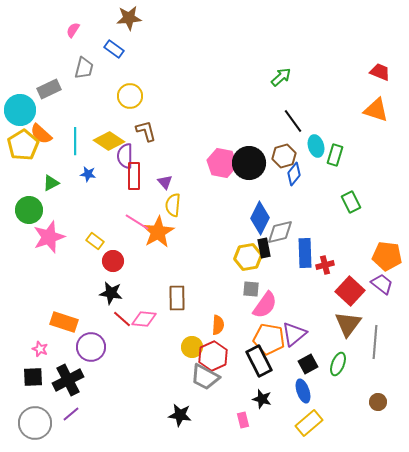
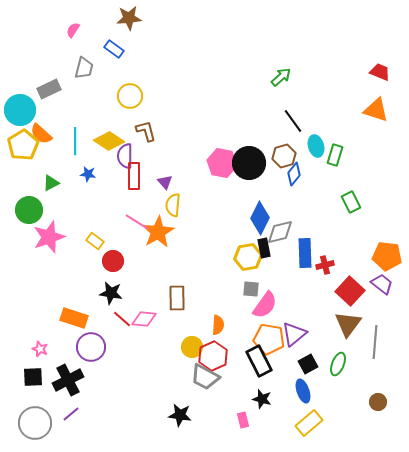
orange rectangle at (64, 322): moved 10 px right, 4 px up
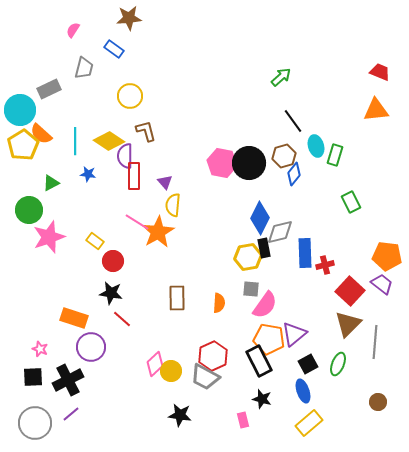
orange triangle at (376, 110): rotated 24 degrees counterclockwise
pink diamond at (144, 319): moved 11 px right, 45 px down; rotated 50 degrees counterclockwise
brown triangle at (348, 324): rotated 8 degrees clockwise
orange semicircle at (218, 325): moved 1 px right, 22 px up
yellow circle at (192, 347): moved 21 px left, 24 px down
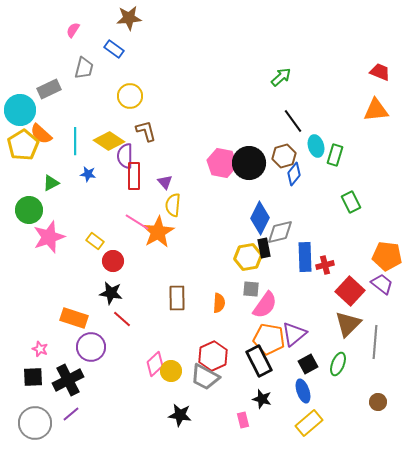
blue rectangle at (305, 253): moved 4 px down
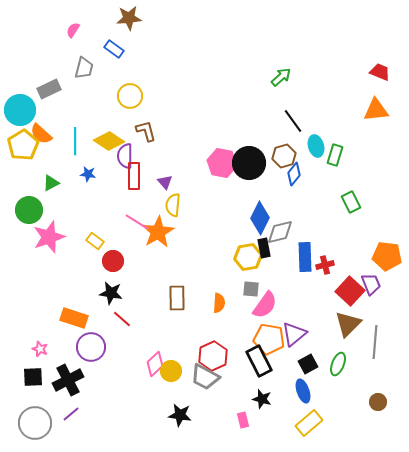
purple trapezoid at (382, 284): moved 11 px left; rotated 30 degrees clockwise
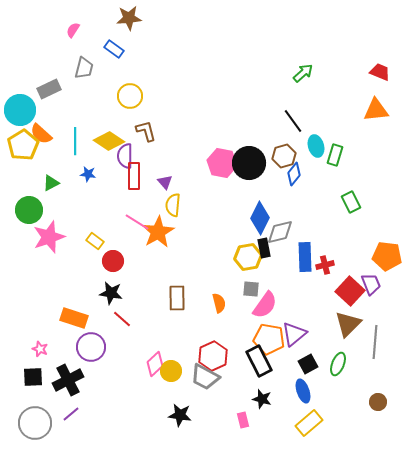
green arrow at (281, 77): moved 22 px right, 4 px up
orange semicircle at (219, 303): rotated 18 degrees counterclockwise
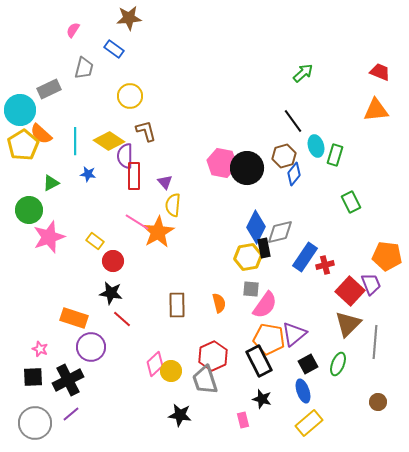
black circle at (249, 163): moved 2 px left, 5 px down
blue diamond at (260, 218): moved 4 px left, 9 px down
blue rectangle at (305, 257): rotated 36 degrees clockwise
brown rectangle at (177, 298): moved 7 px down
gray trapezoid at (205, 377): moved 3 px down; rotated 44 degrees clockwise
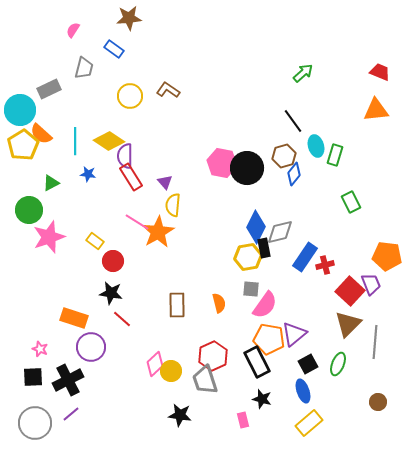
brown L-shape at (146, 131): moved 22 px right, 41 px up; rotated 40 degrees counterclockwise
red rectangle at (134, 176): moved 3 px left, 1 px down; rotated 32 degrees counterclockwise
black rectangle at (259, 361): moved 2 px left, 1 px down
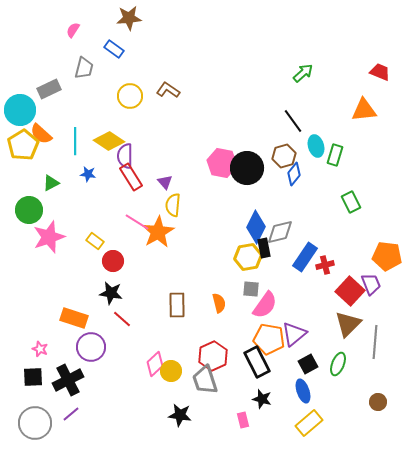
orange triangle at (376, 110): moved 12 px left
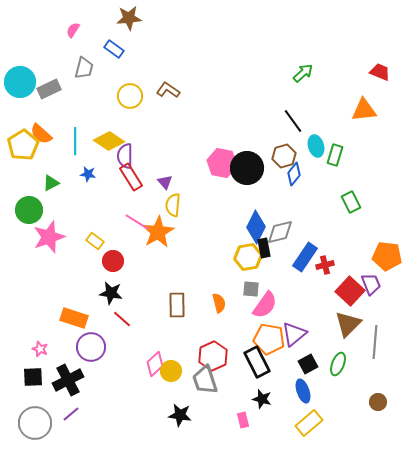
cyan circle at (20, 110): moved 28 px up
